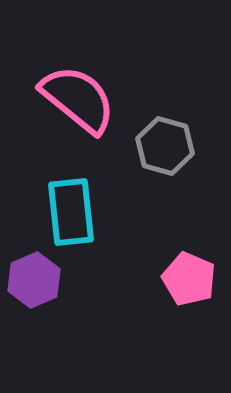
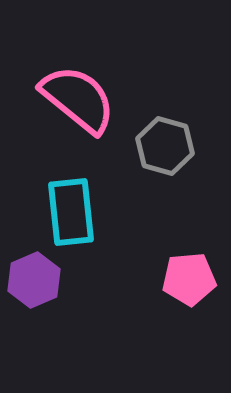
pink pentagon: rotated 28 degrees counterclockwise
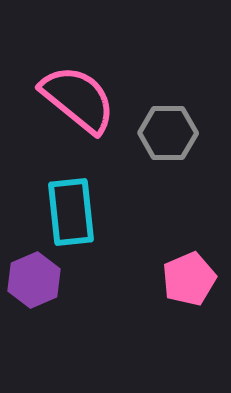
gray hexagon: moved 3 px right, 13 px up; rotated 16 degrees counterclockwise
pink pentagon: rotated 18 degrees counterclockwise
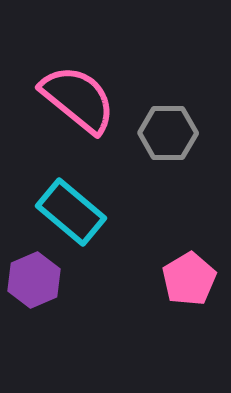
cyan rectangle: rotated 44 degrees counterclockwise
pink pentagon: rotated 8 degrees counterclockwise
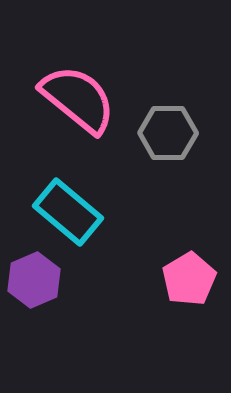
cyan rectangle: moved 3 px left
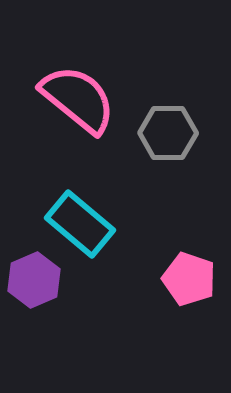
cyan rectangle: moved 12 px right, 12 px down
pink pentagon: rotated 22 degrees counterclockwise
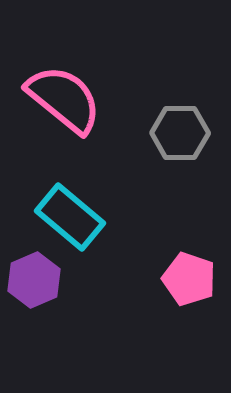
pink semicircle: moved 14 px left
gray hexagon: moved 12 px right
cyan rectangle: moved 10 px left, 7 px up
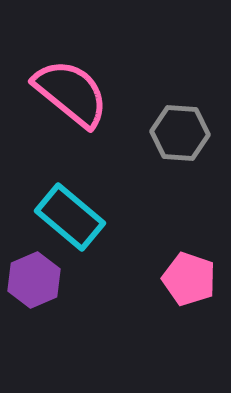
pink semicircle: moved 7 px right, 6 px up
gray hexagon: rotated 4 degrees clockwise
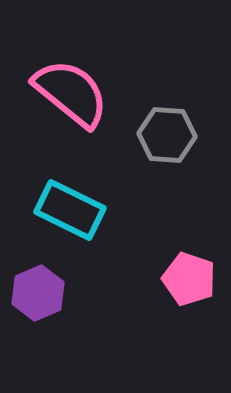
gray hexagon: moved 13 px left, 2 px down
cyan rectangle: moved 7 px up; rotated 14 degrees counterclockwise
purple hexagon: moved 4 px right, 13 px down
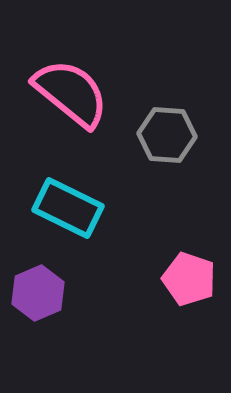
cyan rectangle: moved 2 px left, 2 px up
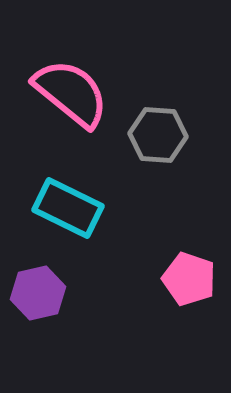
gray hexagon: moved 9 px left
purple hexagon: rotated 10 degrees clockwise
